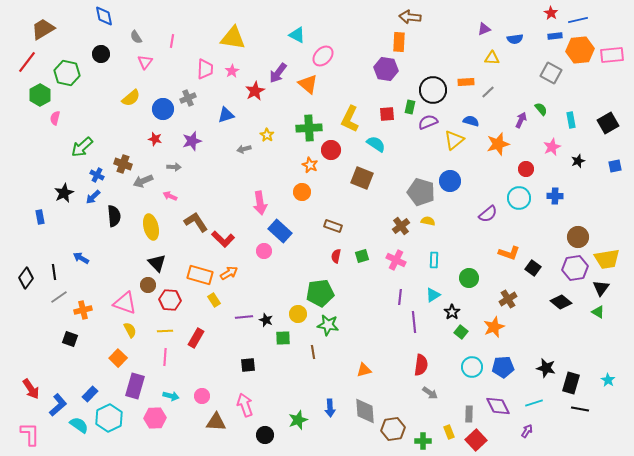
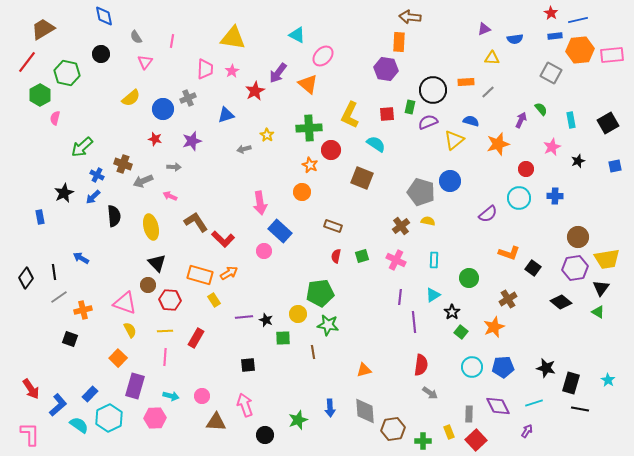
yellow L-shape at (350, 119): moved 4 px up
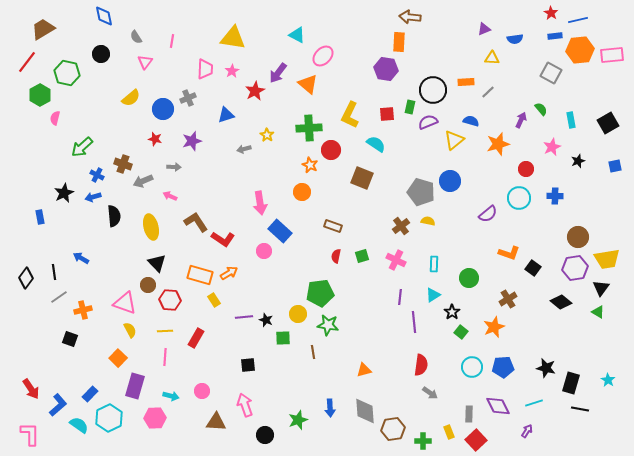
blue arrow at (93, 197): rotated 28 degrees clockwise
red L-shape at (223, 239): rotated 10 degrees counterclockwise
cyan rectangle at (434, 260): moved 4 px down
pink circle at (202, 396): moved 5 px up
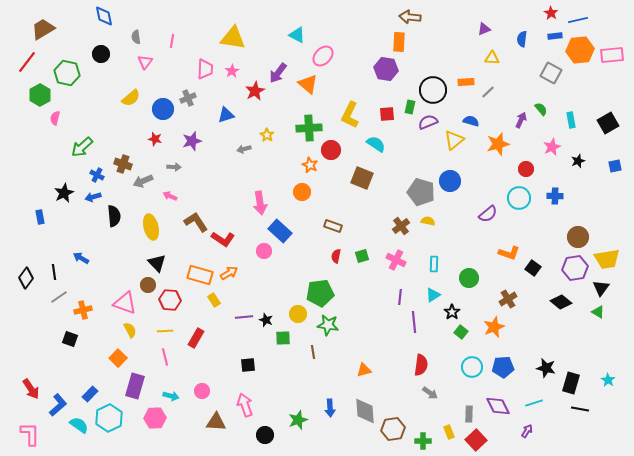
gray semicircle at (136, 37): rotated 24 degrees clockwise
blue semicircle at (515, 39): moved 7 px right; rotated 105 degrees clockwise
pink line at (165, 357): rotated 18 degrees counterclockwise
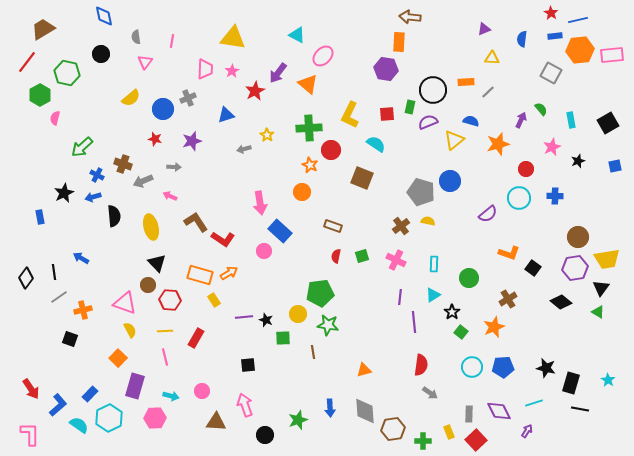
purple diamond at (498, 406): moved 1 px right, 5 px down
